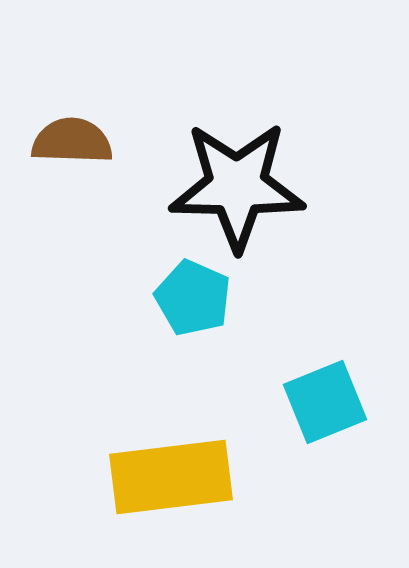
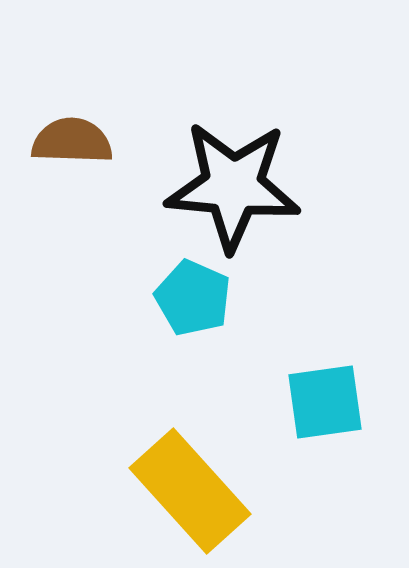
black star: moved 4 px left; rotated 4 degrees clockwise
cyan square: rotated 14 degrees clockwise
yellow rectangle: moved 19 px right, 14 px down; rotated 55 degrees clockwise
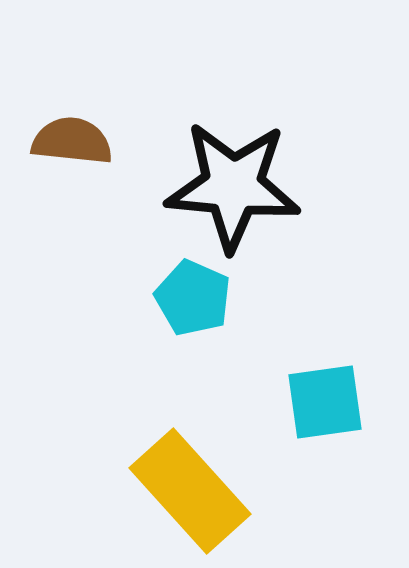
brown semicircle: rotated 4 degrees clockwise
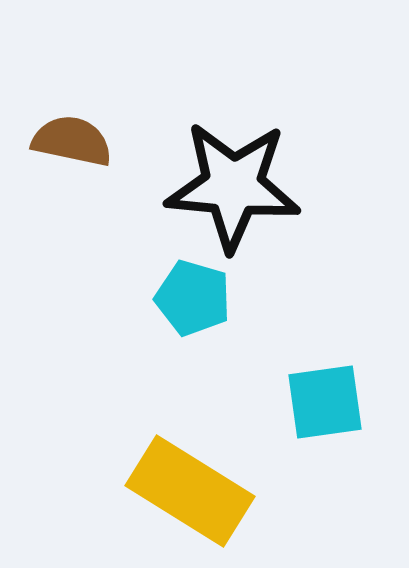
brown semicircle: rotated 6 degrees clockwise
cyan pentagon: rotated 8 degrees counterclockwise
yellow rectangle: rotated 16 degrees counterclockwise
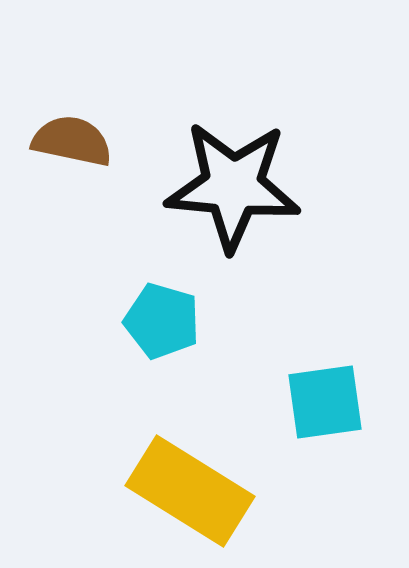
cyan pentagon: moved 31 px left, 23 px down
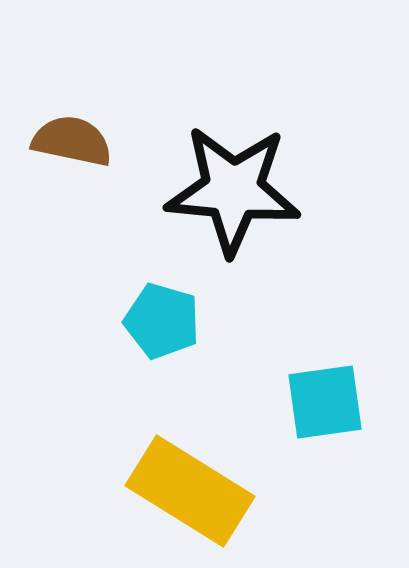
black star: moved 4 px down
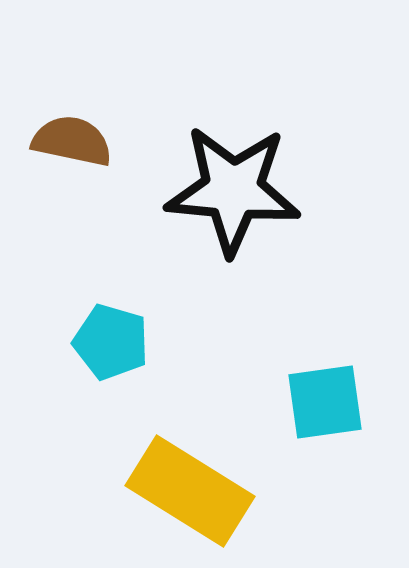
cyan pentagon: moved 51 px left, 21 px down
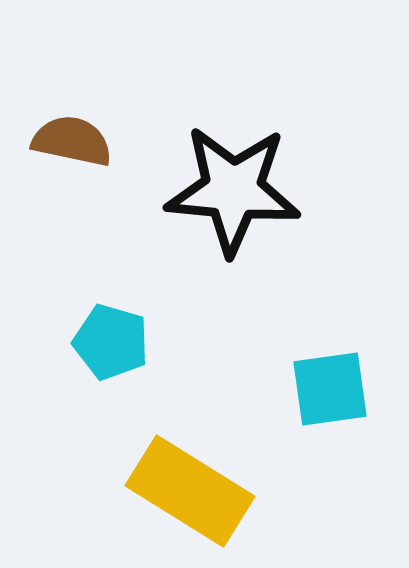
cyan square: moved 5 px right, 13 px up
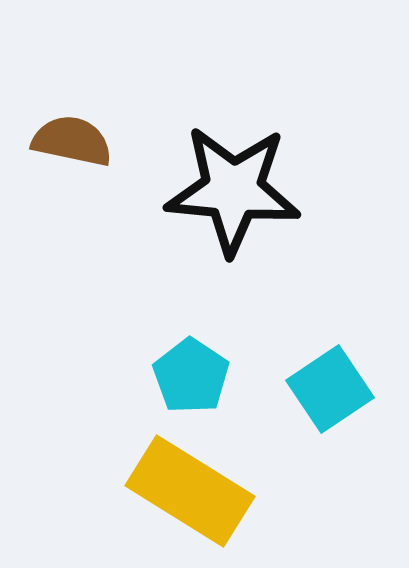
cyan pentagon: moved 80 px right, 34 px down; rotated 18 degrees clockwise
cyan square: rotated 26 degrees counterclockwise
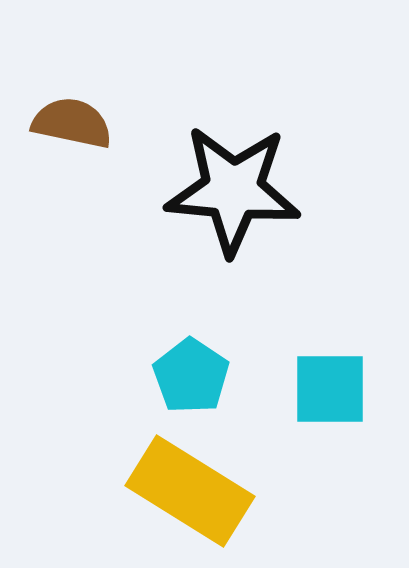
brown semicircle: moved 18 px up
cyan square: rotated 34 degrees clockwise
